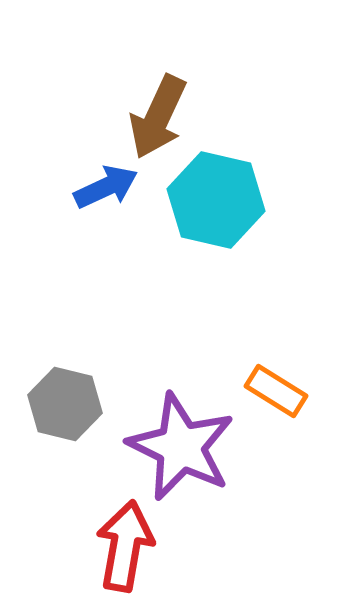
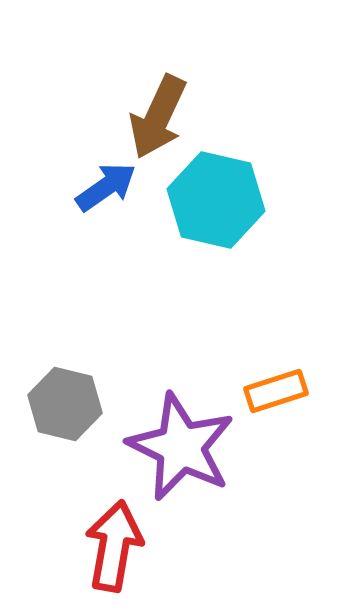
blue arrow: rotated 10 degrees counterclockwise
orange rectangle: rotated 50 degrees counterclockwise
red arrow: moved 11 px left
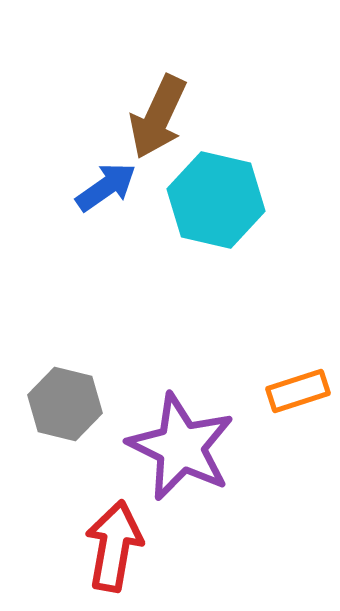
orange rectangle: moved 22 px right
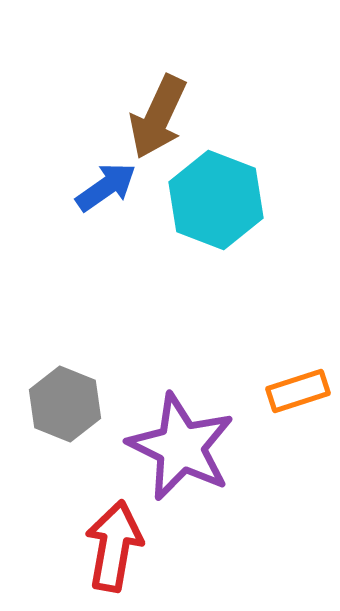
cyan hexagon: rotated 8 degrees clockwise
gray hexagon: rotated 8 degrees clockwise
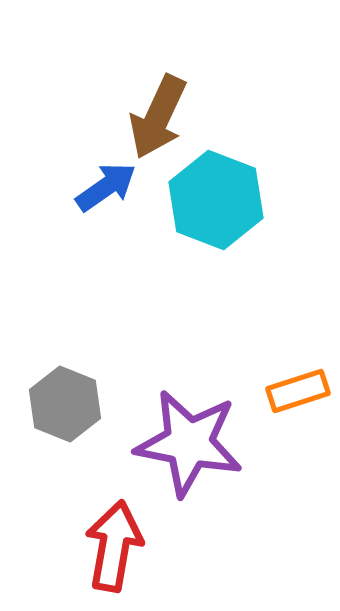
purple star: moved 8 px right, 4 px up; rotated 15 degrees counterclockwise
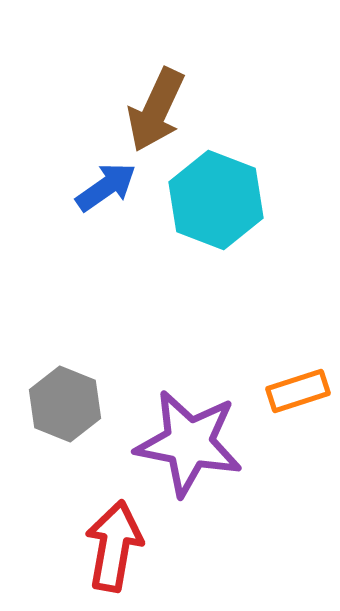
brown arrow: moved 2 px left, 7 px up
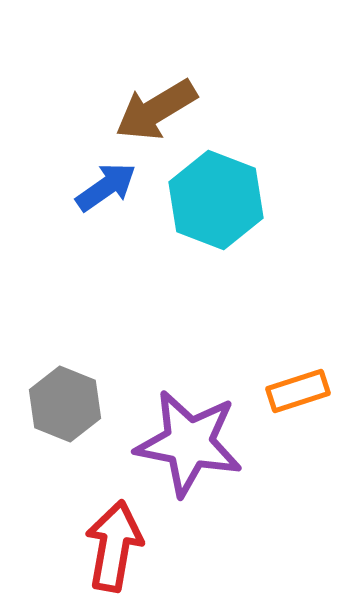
brown arrow: rotated 34 degrees clockwise
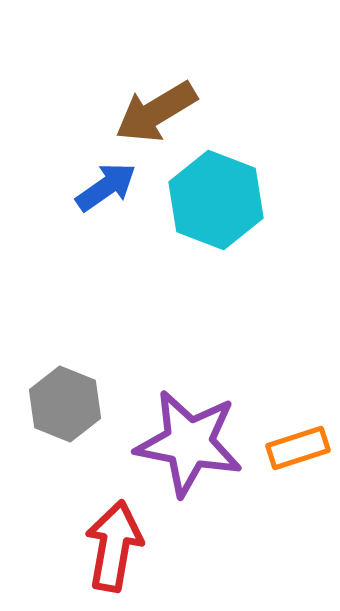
brown arrow: moved 2 px down
orange rectangle: moved 57 px down
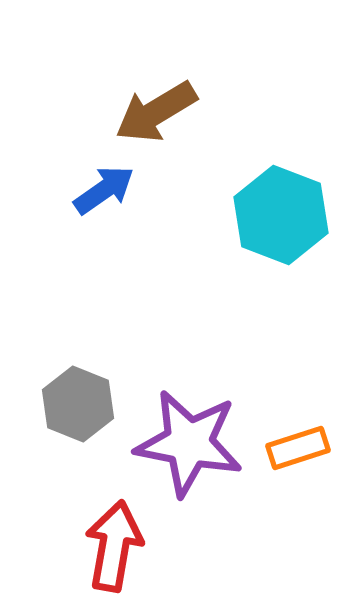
blue arrow: moved 2 px left, 3 px down
cyan hexagon: moved 65 px right, 15 px down
gray hexagon: moved 13 px right
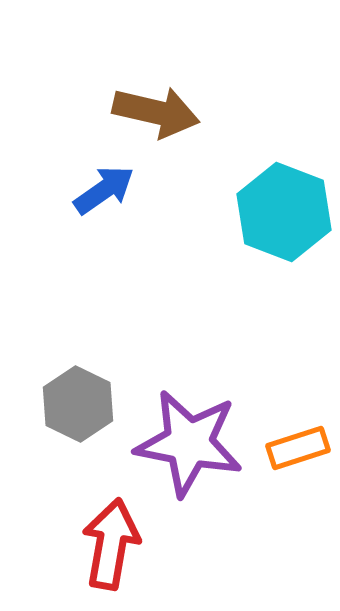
brown arrow: rotated 136 degrees counterclockwise
cyan hexagon: moved 3 px right, 3 px up
gray hexagon: rotated 4 degrees clockwise
red arrow: moved 3 px left, 2 px up
